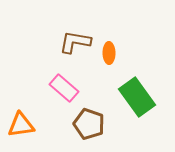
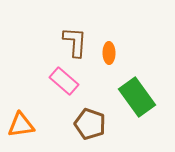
brown L-shape: rotated 84 degrees clockwise
pink rectangle: moved 7 px up
brown pentagon: moved 1 px right
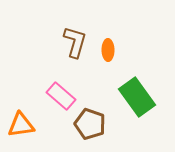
brown L-shape: rotated 12 degrees clockwise
orange ellipse: moved 1 px left, 3 px up
pink rectangle: moved 3 px left, 15 px down
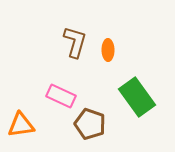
pink rectangle: rotated 16 degrees counterclockwise
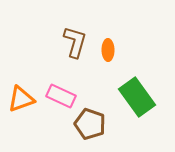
orange triangle: moved 26 px up; rotated 12 degrees counterclockwise
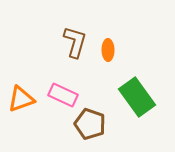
pink rectangle: moved 2 px right, 1 px up
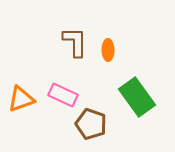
brown L-shape: rotated 16 degrees counterclockwise
brown pentagon: moved 1 px right
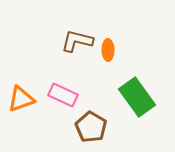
brown L-shape: moved 2 px right, 1 px up; rotated 76 degrees counterclockwise
brown pentagon: moved 3 px down; rotated 12 degrees clockwise
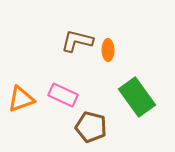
brown pentagon: rotated 16 degrees counterclockwise
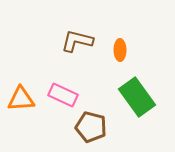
orange ellipse: moved 12 px right
orange triangle: rotated 16 degrees clockwise
